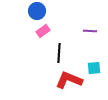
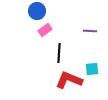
pink rectangle: moved 2 px right, 1 px up
cyan square: moved 2 px left, 1 px down
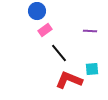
black line: rotated 42 degrees counterclockwise
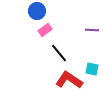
purple line: moved 2 px right, 1 px up
cyan square: rotated 16 degrees clockwise
red L-shape: rotated 12 degrees clockwise
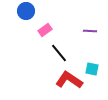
blue circle: moved 11 px left
purple line: moved 2 px left, 1 px down
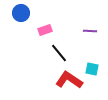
blue circle: moved 5 px left, 2 px down
pink rectangle: rotated 16 degrees clockwise
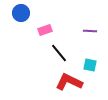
cyan square: moved 2 px left, 4 px up
red L-shape: moved 2 px down; rotated 8 degrees counterclockwise
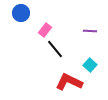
pink rectangle: rotated 32 degrees counterclockwise
black line: moved 4 px left, 4 px up
cyan square: rotated 32 degrees clockwise
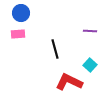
pink rectangle: moved 27 px left, 4 px down; rotated 48 degrees clockwise
black line: rotated 24 degrees clockwise
